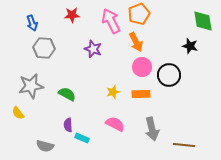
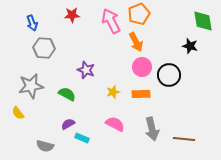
purple star: moved 7 px left, 21 px down
purple semicircle: moved 1 px up; rotated 64 degrees clockwise
brown line: moved 6 px up
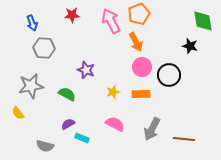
gray arrow: rotated 40 degrees clockwise
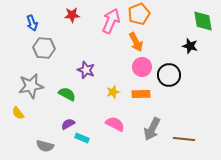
pink arrow: rotated 50 degrees clockwise
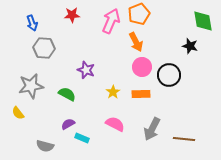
yellow star: rotated 16 degrees counterclockwise
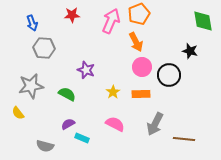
black star: moved 5 px down
gray arrow: moved 3 px right, 5 px up
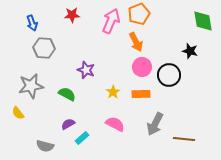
cyan rectangle: rotated 64 degrees counterclockwise
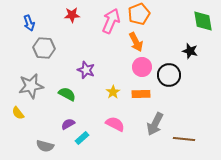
blue arrow: moved 3 px left
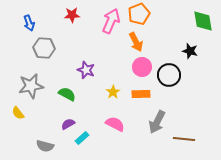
gray arrow: moved 2 px right, 2 px up
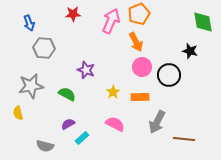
red star: moved 1 px right, 1 px up
green diamond: moved 1 px down
orange rectangle: moved 1 px left, 3 px down
yellow semicircle: rotated 24 degrees clockwise
